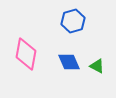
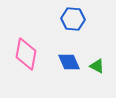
blue hexagon: moved 2 px up; rotated 20 degrees clockwise
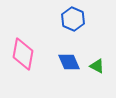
blue hexagon: rotated 20 degrees clockwise
pink diamond: moved 3 px left
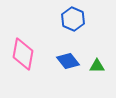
blue diamond: moved 1 px left, 1 px up; rotated 15 degrees counterclockwise
green triangle: rotated 28 degrees counterclockwise
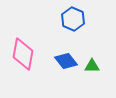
blue diamond: moved 2 px left
green triangle: moved 5 px left
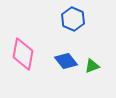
green triangle: rotated 21 degrees counterclockwise
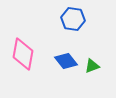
blue hexagon: rotated 15 degrees counterclockwise
